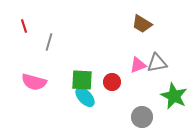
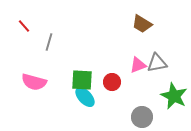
red line: rotated 24 degrees counterclockwise
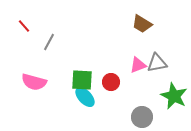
gray line: rotated 12 degrees clockwise
red circle: moved 1 px left
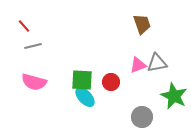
brown trapezoid: rotated 140 degrees counterclockwise
gray line: moved 16 px left, 4 px down; rotated 48 degrees clockwise
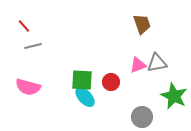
pink semicircle: moved 6 px left, 5 px down
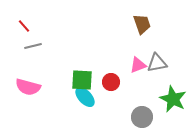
green star: moved 1 px left, 3 px down
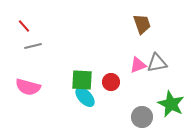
green star: moved 2 px left, 5 px down
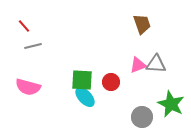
gray triangle: moved 1 px left, 1 px down; rotated 15 degrees clockwise
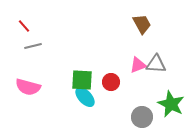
brown trapezoid: rotated 10 degrees counterclockwise
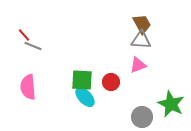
red line: moved 9 px down
gray line: rotated 36 degrees clockwise
gray triangle: moved 15 px left, 24 px up
pink semicircle: rotated 70 degrees clockwise
